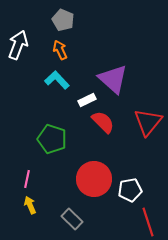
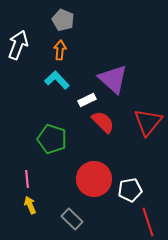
orange arrow: rotated 30 degrees clockwise
pink line: rotated 18 degrees counterclockwise
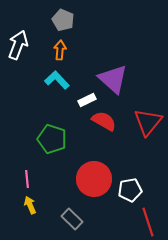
red semicircle: moved 1 px right, 1 px up; rotated 15 degrees counterclockwise
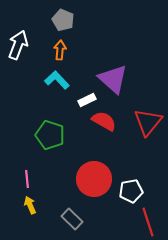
green pentagon: moved 2 px left, 4 px up
white pentagon: moved 1 px right, 1 px down
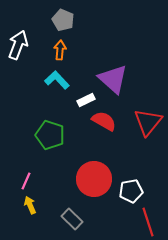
white rectangle: moved 1 px left
pink line: moved 1 px left, 2 px down; rotated 30 degrees clockwise
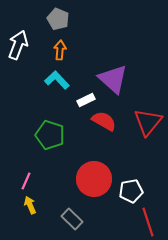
gray pentagon: moved 5 px left, 1 px up
